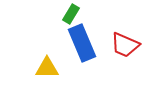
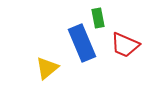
green rectangle: moved 27 px right, 4 px down; rotated 42 degrees counterclockwise
yellow triangle: rotated 40 degrees counterclockwise
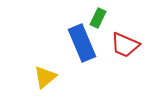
green rectangle: rotated 36 degrees clockwise
yellow triangle: moved 2 px left, 9 px down
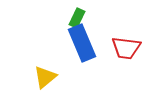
green rectangle: moved 21 px left
red trapezoid: moved 1 px right, 3 px down; rotated 16 degrees counterclockwise
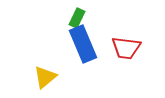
blue rectangle: moved 1 px right, 1 px down
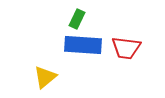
green rectangle: moved 1 px down
blue rectangle: moved 1 px down; rotated 63 degrees counterclockwise
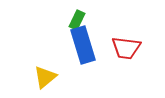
green rectangle: moved 1 px down
blue rectangle: rotated 69 degrees clockwise
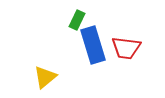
blue rectangle: moved 10 px right
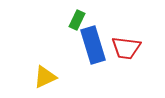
yellow triangle: rotated 15 degrees clockwise
